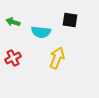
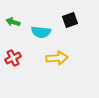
black square: rotated 28 degrees counterclockwise
yellow arrow: rotated 65 degrees clockwise
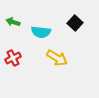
black square: moved 5 px right, 3 px down; rotated 28 degrees counterclockwise
yellow arrow: rotated 35 degrees clockwise
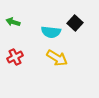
cyan semicircle: moved 10 px right
red cross: moved 2 px right, 1 px up
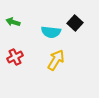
yellow arrow: moved 1 px left, 2 px down; rotated 90 degrees counterclockwise
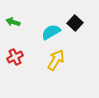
cyan semicircle: rotated 144 degrees clockwise
